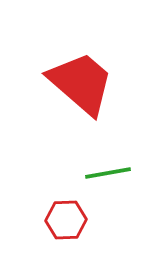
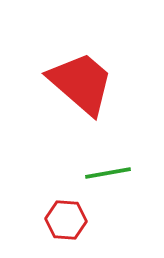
red hexagon: rotated 6 degrees clockwise
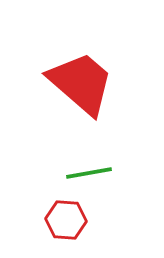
green line: moved 19 px left
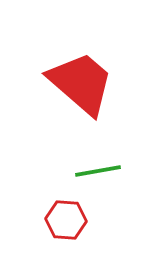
green line: moved 9 px right, 2 px up
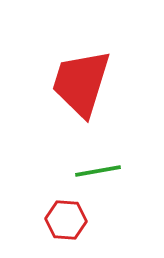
red trapezoid: rotated 114 degrees counterclockwise
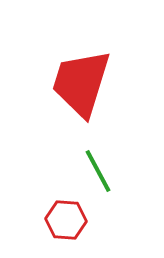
green line: rotated 72 degrees clockwise
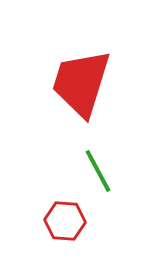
red hexagon: moved 1 px left, 1 px down
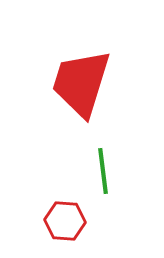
green line: moved 5 px right; rotated 21 degrees clockwise
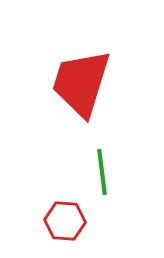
green line: moved 1 px left, 1 px down
